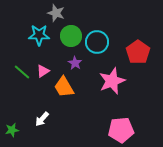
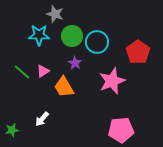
gray star: moved 1 px left, 1 px down
green circle: moved 1 px right
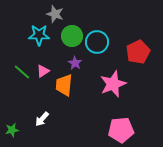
red pentagon: rotated 10 degrees clockwise
pink star: moved 1 px right, 3 px down
orange trapezoid: moved 2 px up; rotated 35 degrees clockwise
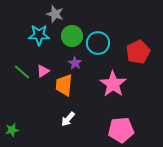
cyan circle: moved 1 px right, 1 px down
pink star: rotated 16 degrees counterclockwise
white arrow: moved 26 px right
